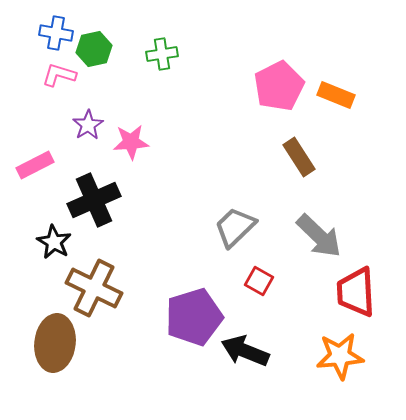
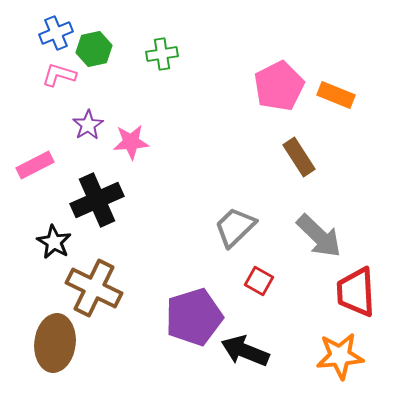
blue cross: rotated 32 degrees counterclockwise
black cross: moved 3 px right
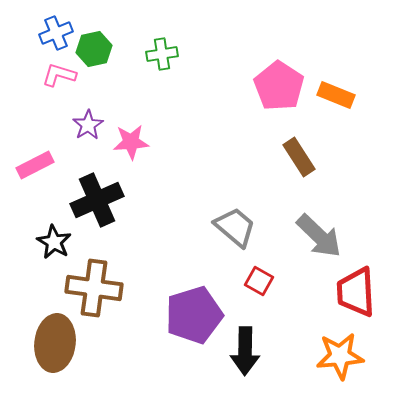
pink pentagon: rotated 12 degrees counterclockwise
gray trapezoid: rotated 84 degrees clockwise
brown cross: rotated 18 degrees counterclockwise
purple pentagon: moved 2 px up
black arrow: rotated 111 degrees counterclockwise
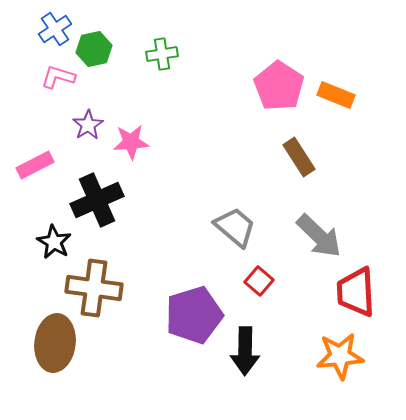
blue cross: moved 1 px left, 4 px up; rotated 12 degrees counterclockwise
pink L-shape: moved 1 px left, 2 px down
red square: rotated 12 degrees clockwise
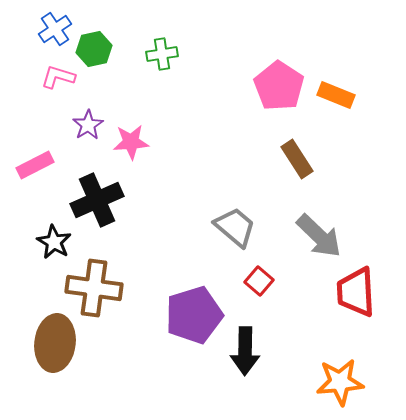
brown rectangle: moved 2 px left, 2 px down
orange star: moved 26 px down
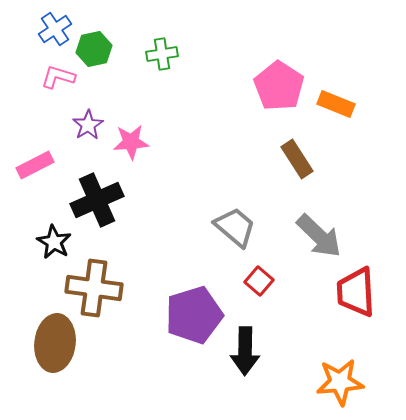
orange rectangle: moved 9 px down
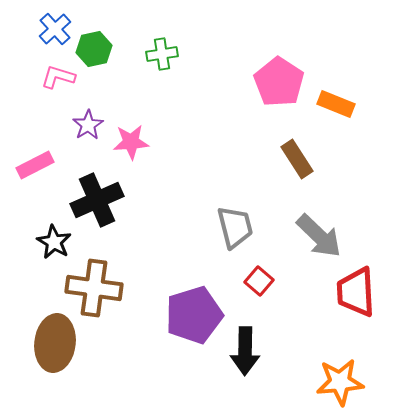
blue cross: rotated 8 degrees counterclockwise
pink pentagon: moved 4 px up
gray trapezoid: rotated 36 degrees clockwise
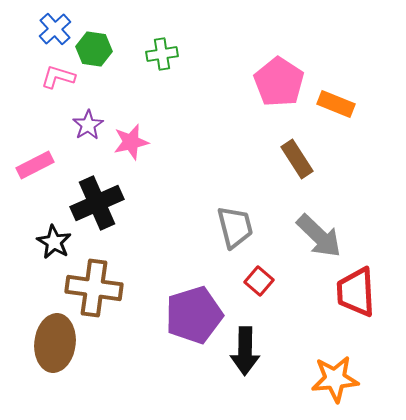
green hexagon: rotated 20 degrees clockwise
pink star: rotated 9 degrees counterclockwise
black cross: moved 3 px down
orange star: moved 5 px left, 3 px up
